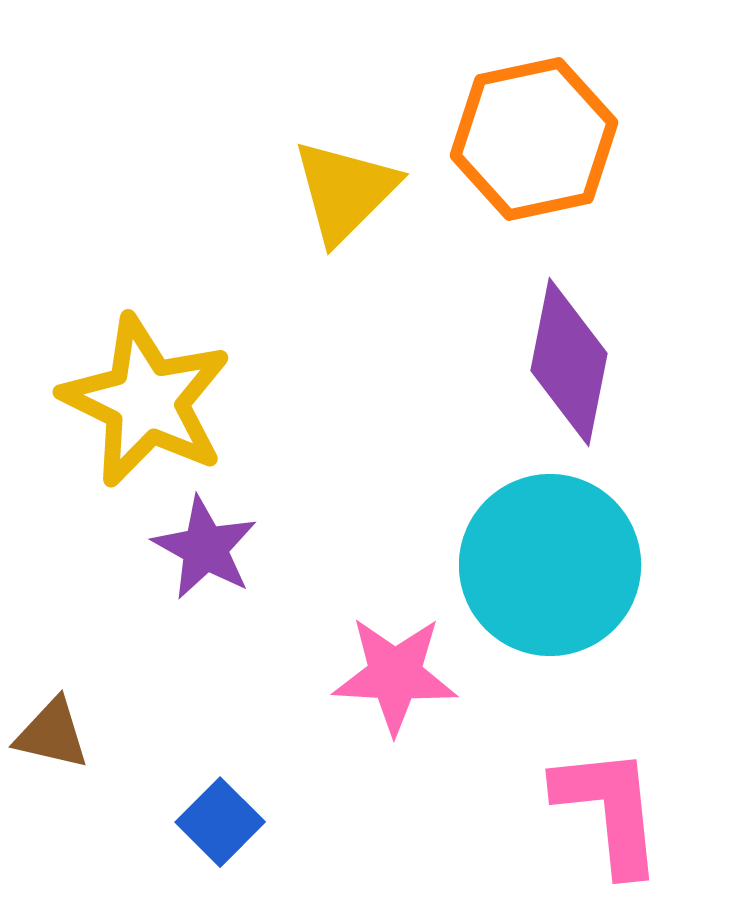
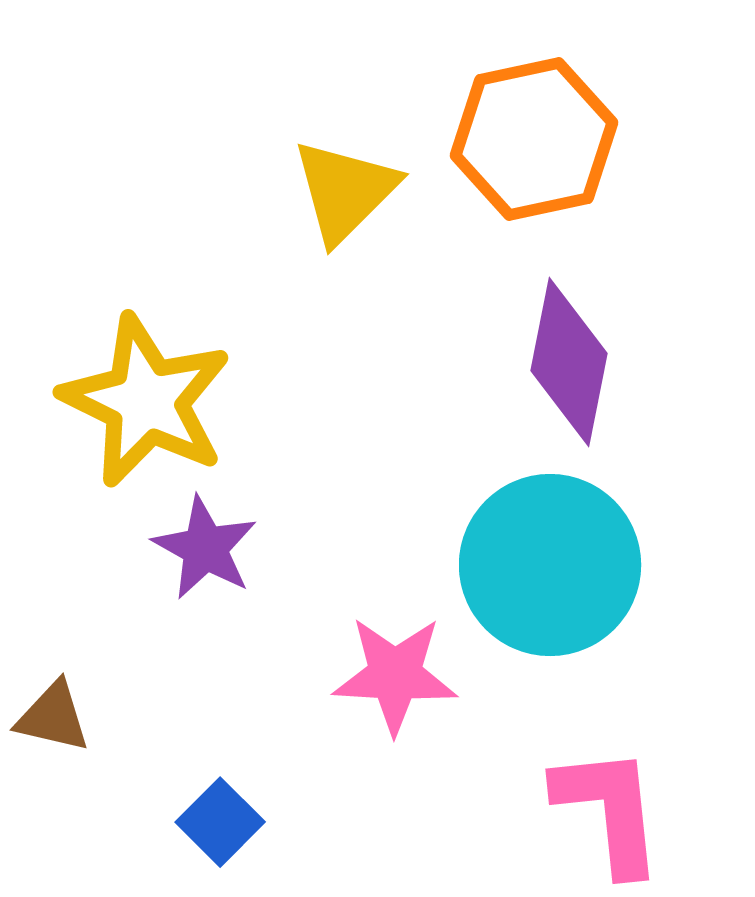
brown triangle: moved 1 px right, 17 px up
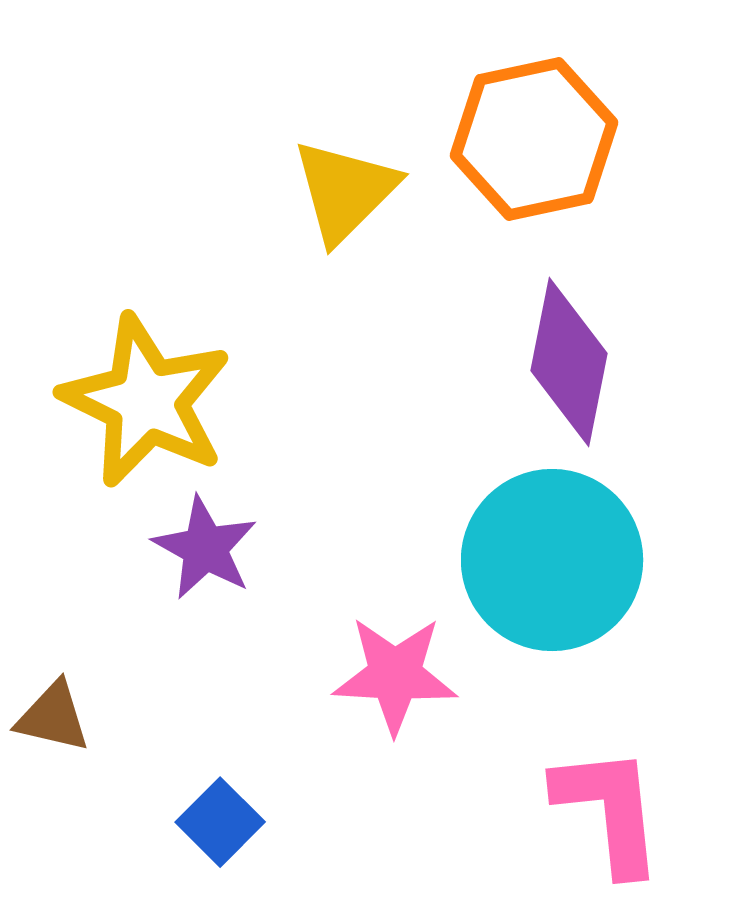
cyan circle: moved 2 px right, 5 px up
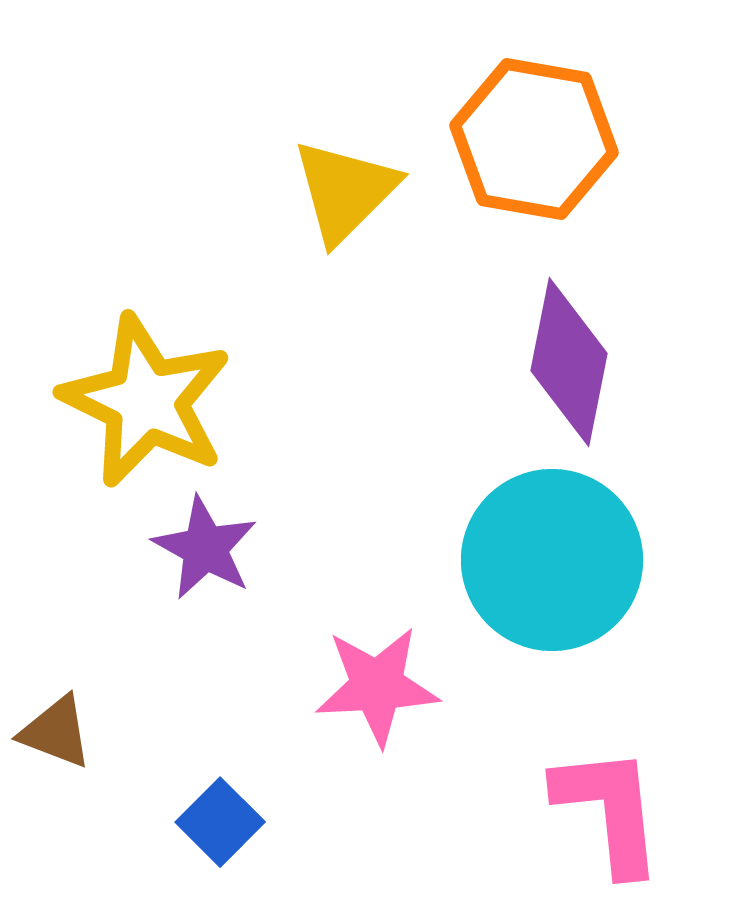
orange hexagon: rotated 22 degrees clockwise
pink star: moved 18 px left, 11 px down; rotated 6 degrees counterclockwise
brown triangle: moved 3 px right, 15 px down; rotated 8 degrees clockwise
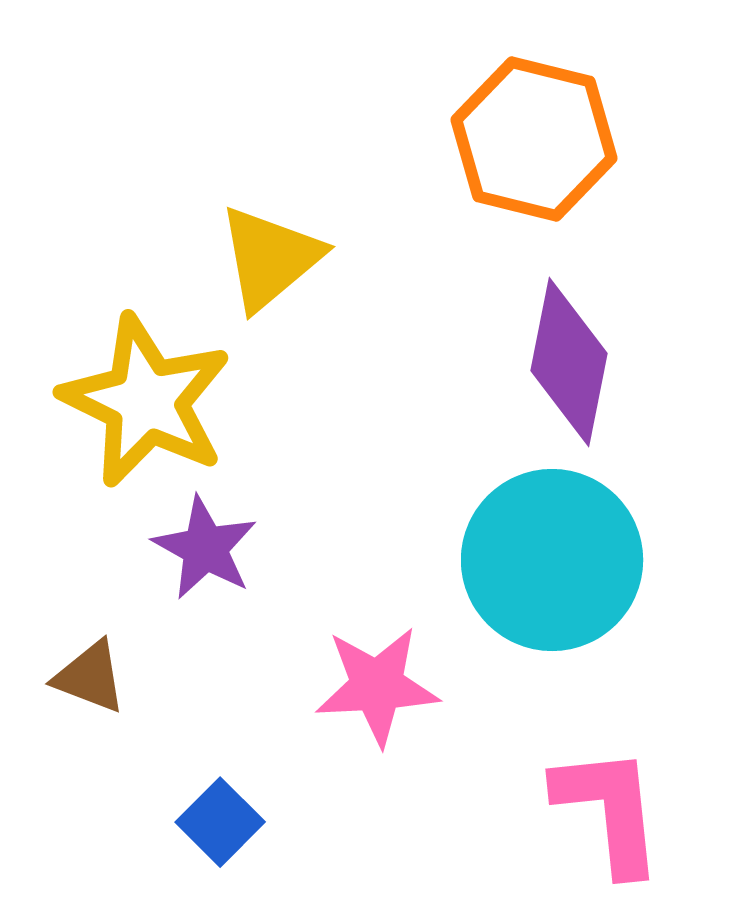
orange hexagon: rotated 4 degrees clockwise
yellow triangle: moved 75 px left, 67 px down; rotated 5 degrees clockwise
brown triangle: moved 34 px right, 55 px up
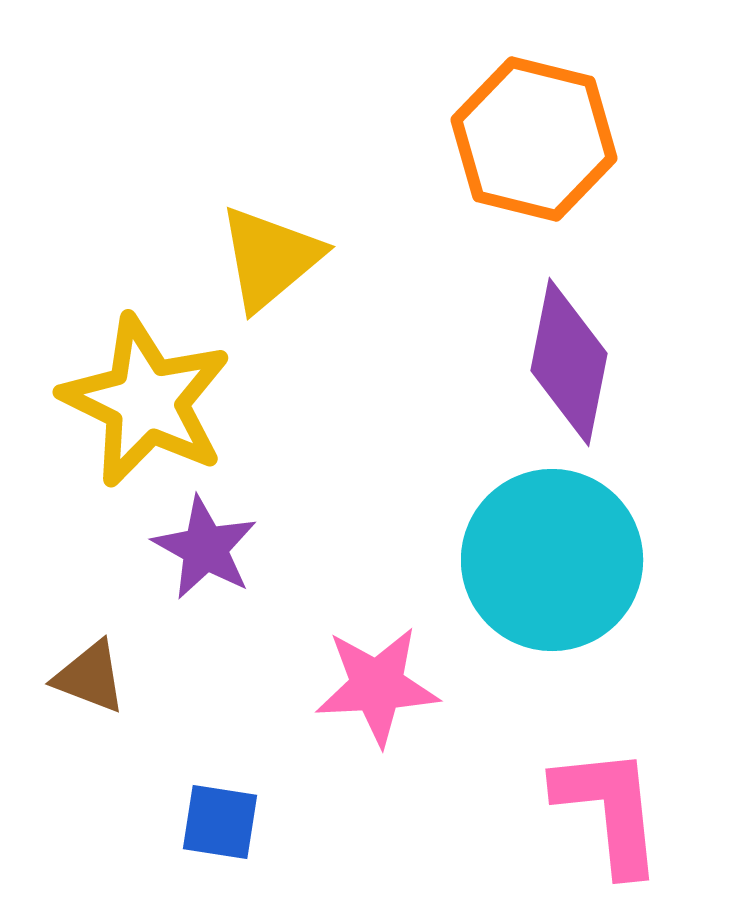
blue square: rotated 36 degrees counterclockwise
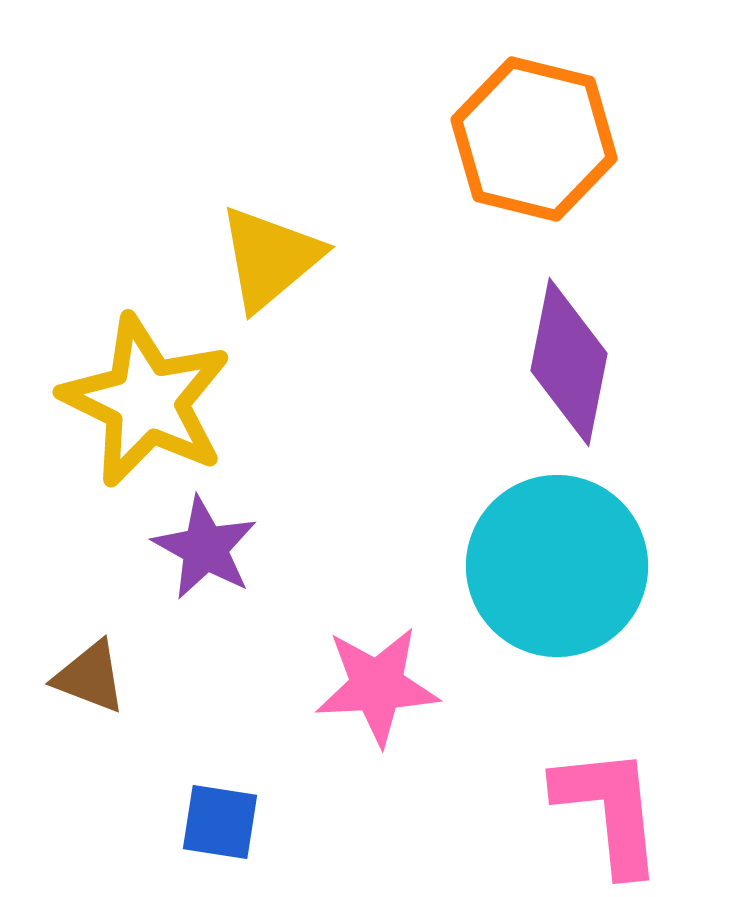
cyan circle: moved 5 px right, 6 px down
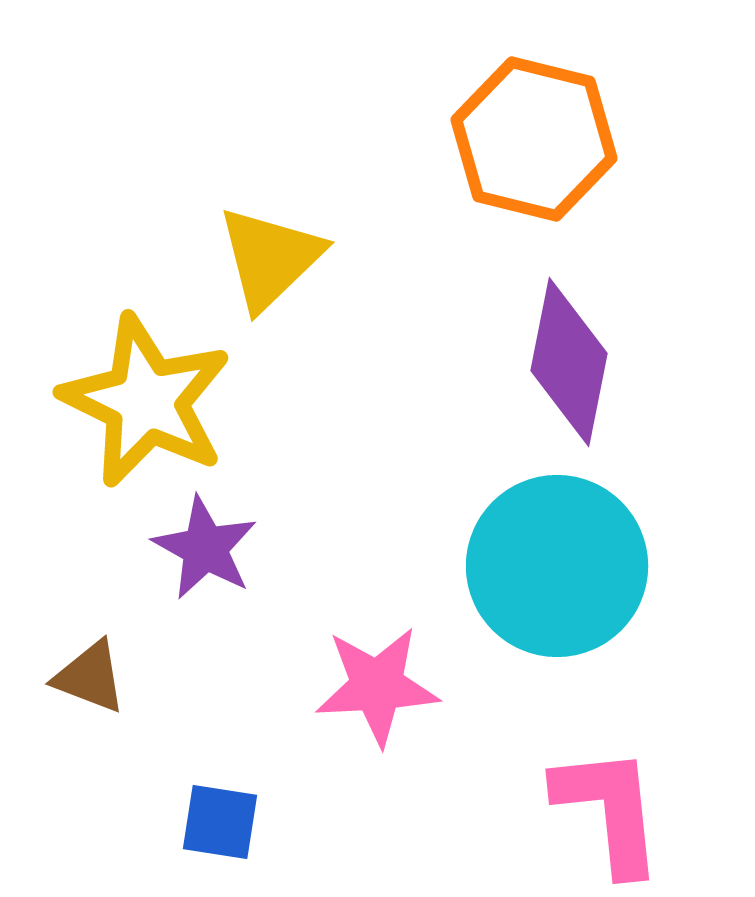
yellow triangle: rotated 4 degrees counterclockwise
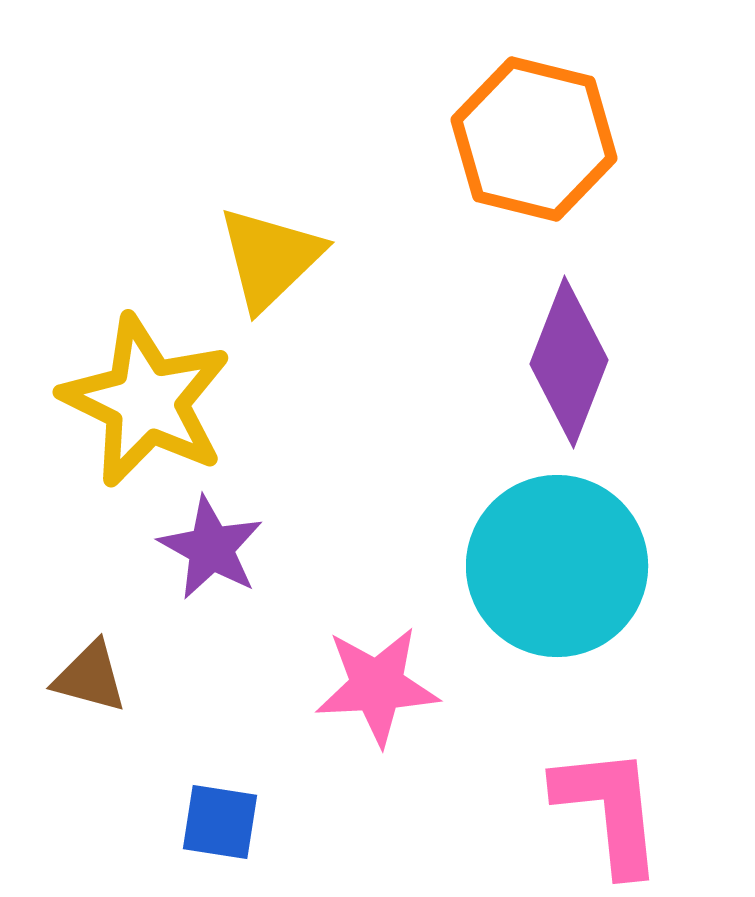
purple diamond: rotated 10 degrees clockwise
purple star: moved 6 px right
brown triangle: rotated 6 degrees counterclockwise
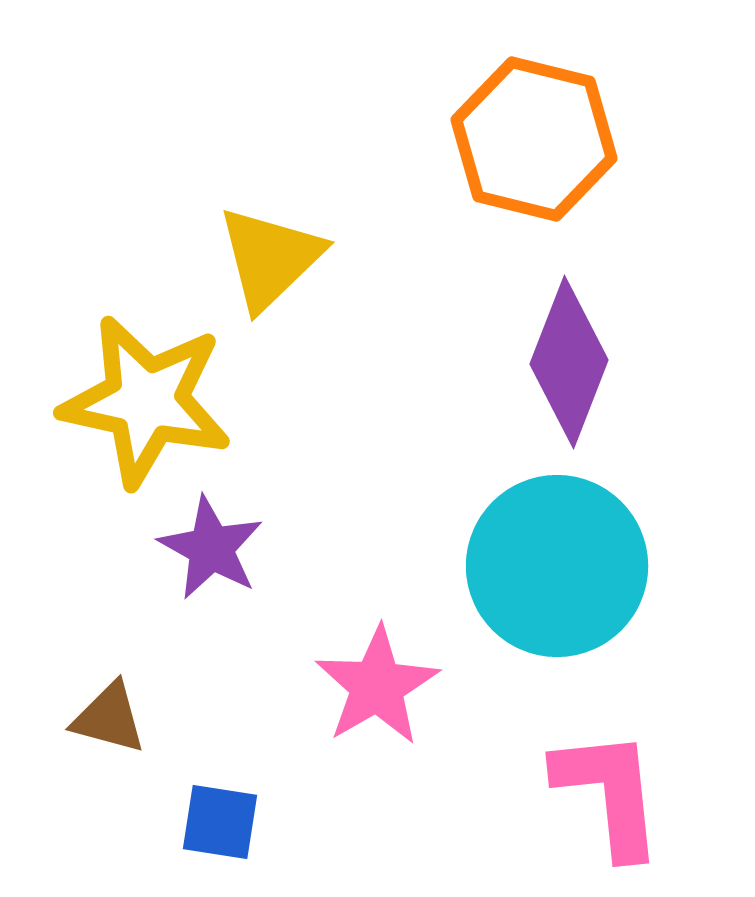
yellow star: rotated 14 degrees counterclockwise
brown triangle: moved 19 px right, 41 px down
pink star: rotated 27 degrees counterclockwise
pink L-shape: moved 17 px up
